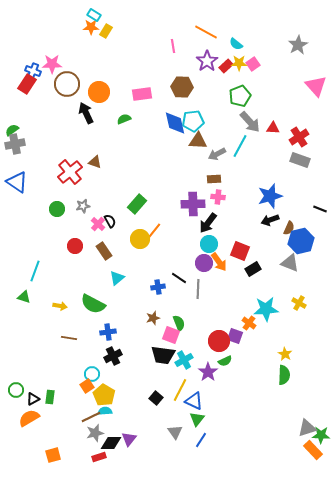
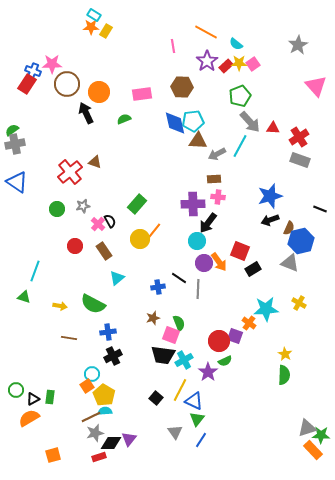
cyan circle at (209, 244): moved 12 px left, 3 px up
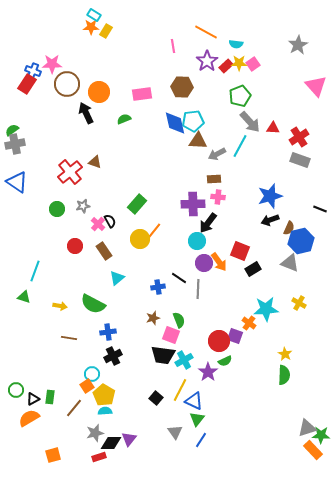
cyan semicircle at (236, 44): rotated 32 degrees counterclockwise
green semicircle at (179, 323): moved 3 px up
brown line at (91, 417): moved 17 px left, 9 px up; rotated 24 degrees counterclockwise
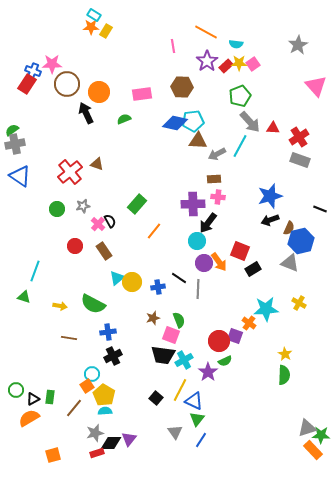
blue diamond at (175, 123): rotated 65 degrees counterclockwise
brown triangle at (95, 162): moved 2 px right, 2 px down
blue triangle at (17, 182): moved 3 px right, 6 px up
yellow circle at (140, 239): moved 8 px left, 43 px down
red rectangle at (99, 457): moved 2 px left, 4 px up
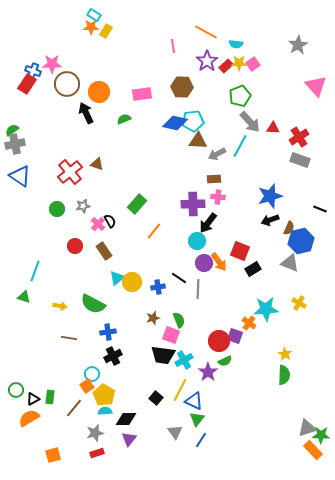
black diamond at (111, 443): moved 15 px right, 24 px up
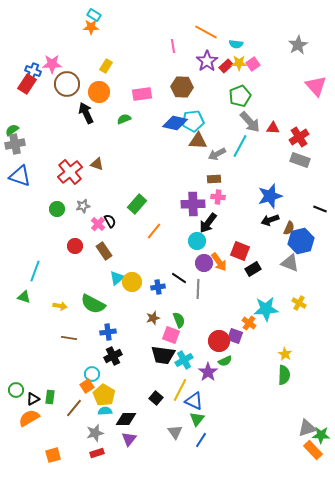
yellow rectangle at (106, 31): moved 35 px down
blue triangle at (20, 176): rotated 15 degrees counterclockwise
